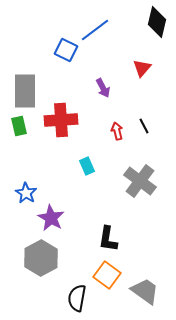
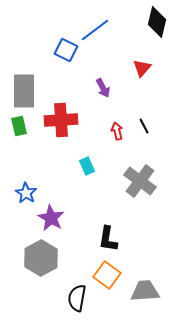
gray rectangle: moved 1 px left
gray trapezoid: rotated 40 degrees counterclockwise
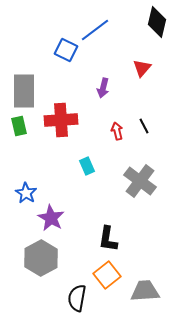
purple arrow: rotated 42 degrees clockwise
orange square: rotated 16 degrees clockwise
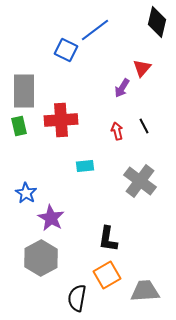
purple arrow: moved 19 px right; rotated 18 degrees clockwise
cyan rectangle: moved 2 px left; rotated 72 degrees counterclockwise
orange square: rotated 8 degrees clockwise
